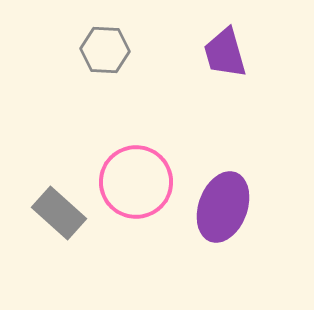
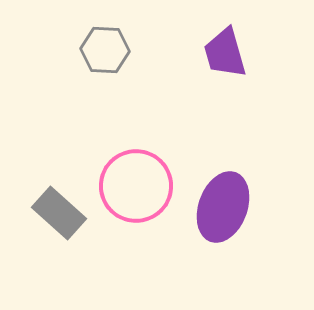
pink circle: moved 4 px down
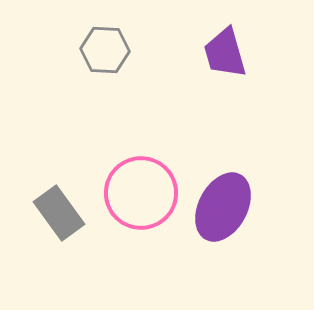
pink circle: moved 5 px right, 7 px down
purple ellipse: rotated 8 degrees clockwise
gray rectangle: rotated 12 degrees clockwise
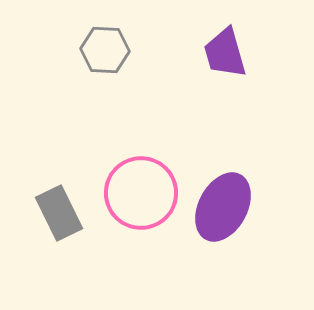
gray rectangle: rotated 10 degrees clockwise
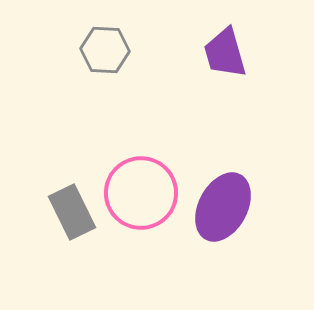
gray rectangle: moved 13 px right, 1 px up
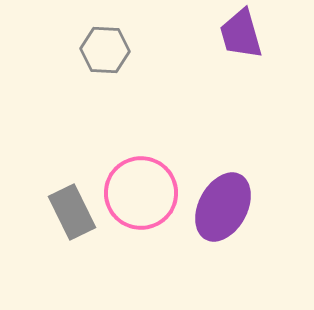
purple trapezoid: moved 16 px right, 19 px up
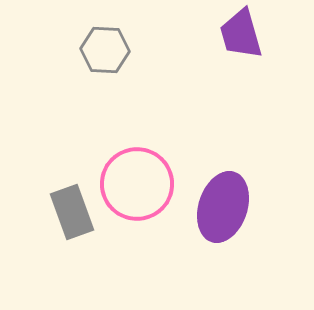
pink circle: moved 4 px left, 9 px up
purple ellipse: rotated 10 degrees counterclockwise
gray rectangle: rotated 6 degrees clockwise
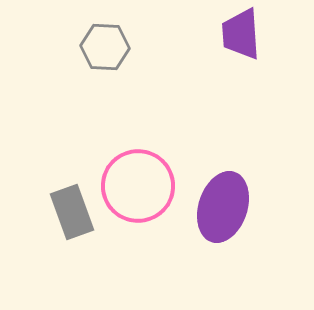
purple trapezoid: rotated 12 degrees clockwise
gray hexagon: moved 3 px up
pink circle: moved 1 px right, 2 px down
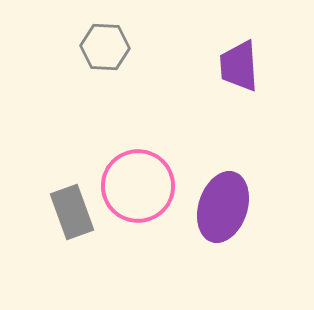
purple trapezoid: moved 2 px left, 32 px down
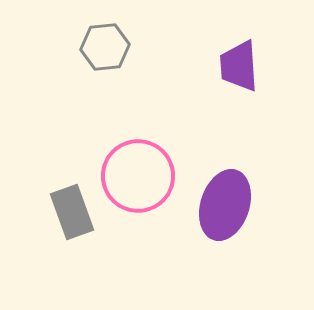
gray hexagon: rotated 9 degrees counterclockwise
pink circle: moved 10 px up
purple ellipse: moved 2 px right, 2 px up
